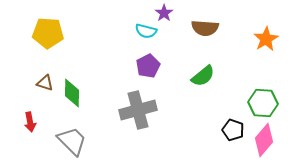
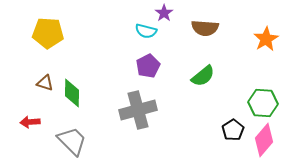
red arrow: rotated 96 degrees clockwise
black pentagon: rotated 20 degrees clockwise
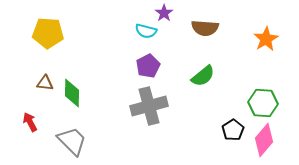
brown triangle: rotated 12 degrees counterclockwise
gray cross: moved 11 px right, 4 px up
red arrow: rotated 66 degrees clockwise
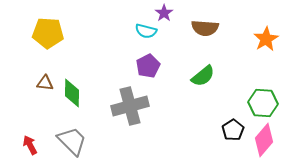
gray cross: moved 19 px left
red arrow: moved 23 px down
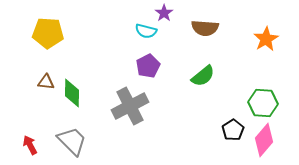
brown triangle: moved 1 px right, 1 px up
gray cross: rotated 12 degrees counterclockwise
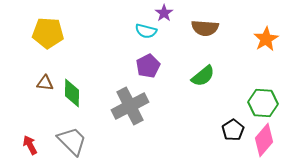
brown triangle: moved 1 px left, 1 px down
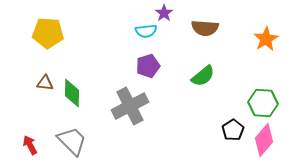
cyan semicircle: rotated 20 degrees counterclockwise
purple pentagon: rotated 10 degrees clockwise
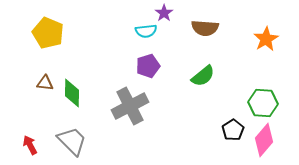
yellow pentagon: rotated 20 degrees clockwise
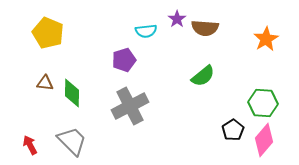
purple star: moved 13 px right, 6 px down
purple pentagon: moved 24 px left, 6 px up
